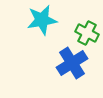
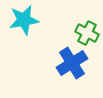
cyan star: moved 18 px left
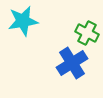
cyan star: moved 1 px left, 1 px down
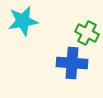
blue cross: rotated 36 degrees clockwise
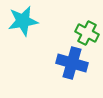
blue cross: rotated 12 degrees clockwise
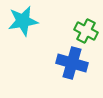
green cross: moved 1 px left, 2 px up
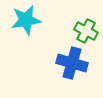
cyan star: moved 3 px right, 1 px up
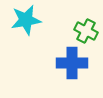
blue cross: rotated 16 degrees counterclockwise
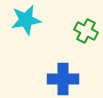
blue cross: moved 9 px left, 16 px down
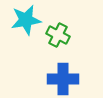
green cross: moved 28 px left, 4 px down
